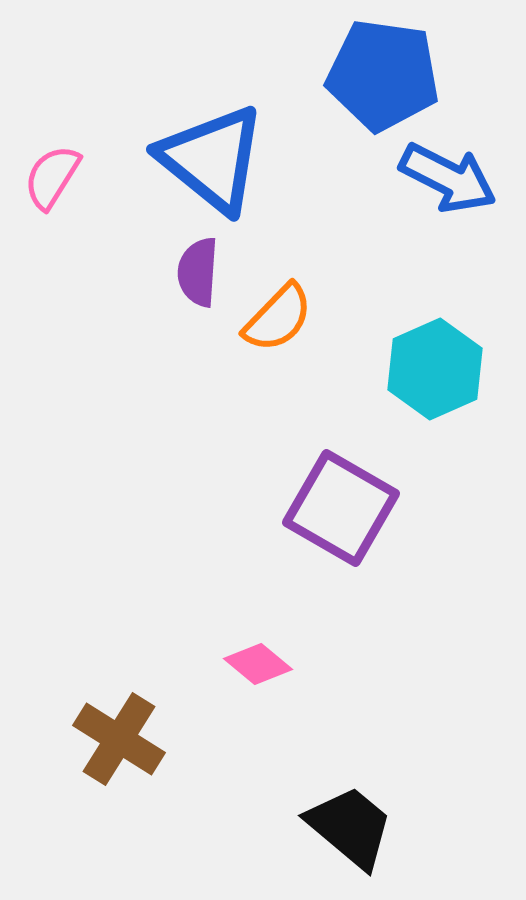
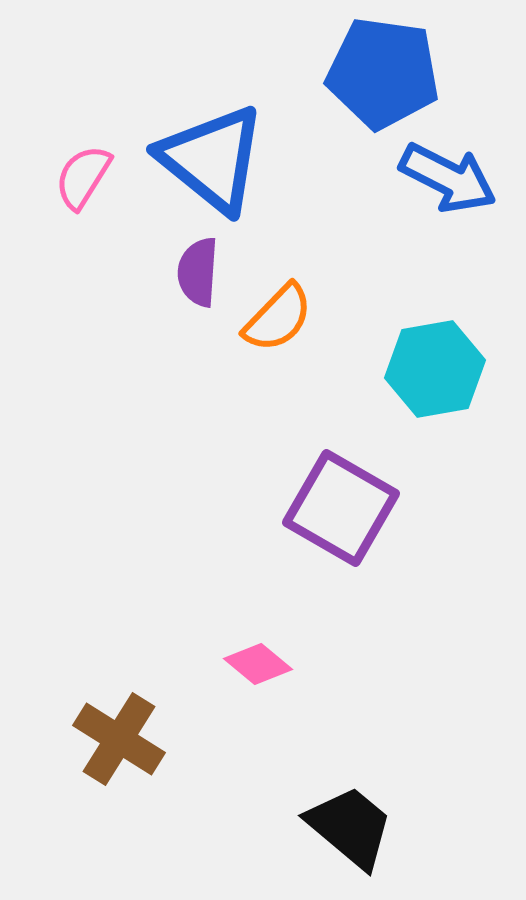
blue pentagon: moved 2 px up
pink semicircle: moved 31 px right
cyan hexagon: rotated 14 degrees clockwise
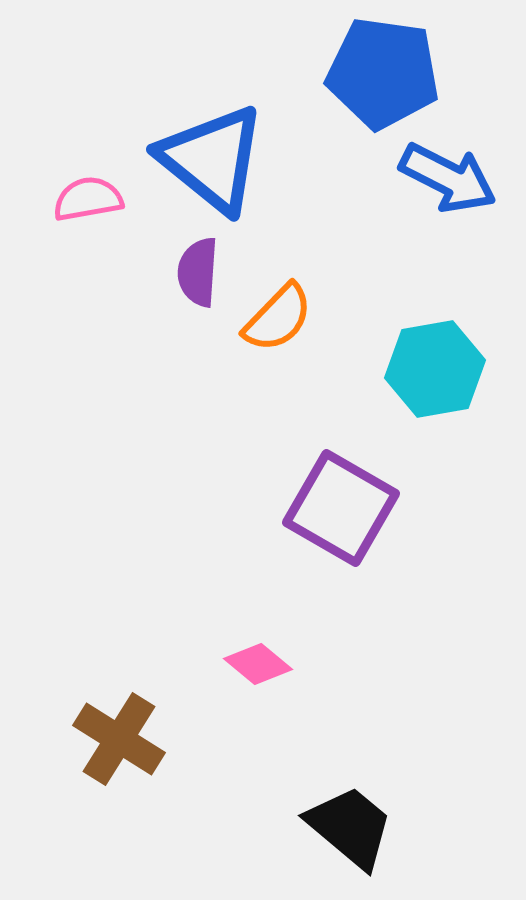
pink semicircle: moved 5 px right, 22 px down; rotated 48 degrees clockwise
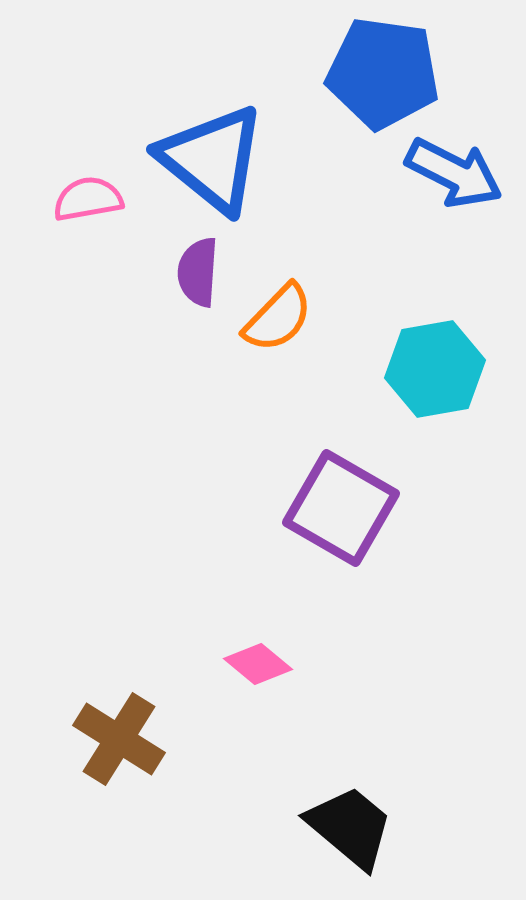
blue arrow: moved 6 px right, 5 px up
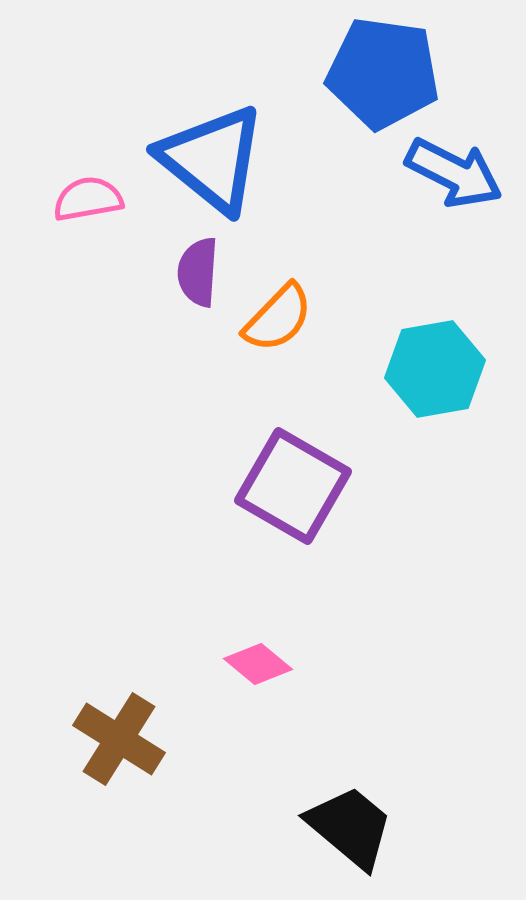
purple square: moved 48 px left, 22 px up
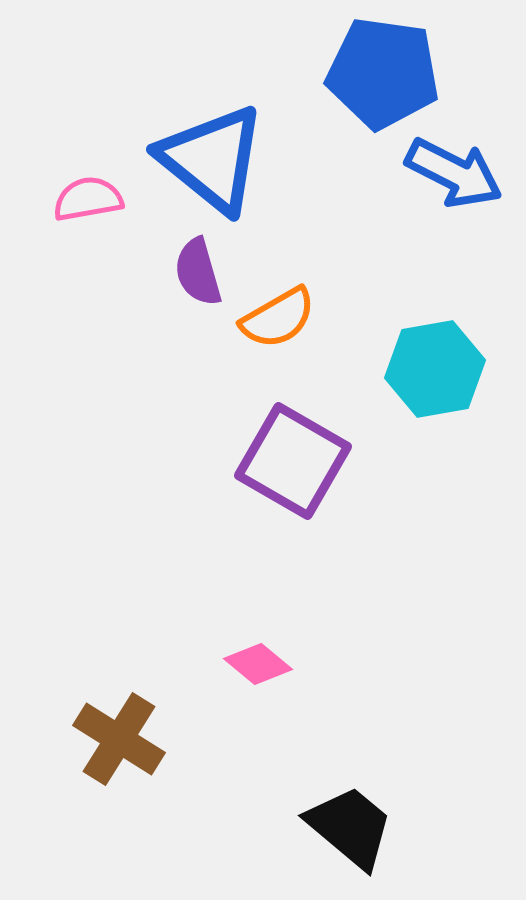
purple semicircle: rotated 20 degrees counterclockwise
orange semicircle: rotated 16 degrees clockwise
purple square: moved 25 px up
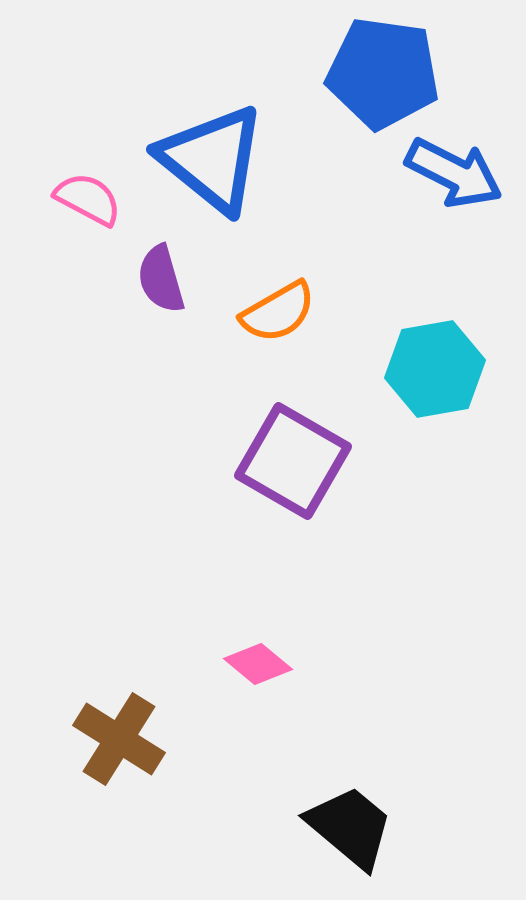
pink semicircle: rotated 38 degrees clockwise
purple semicircle: moved 37 px left, 7 px down
orange semicircle: moved 6 px up
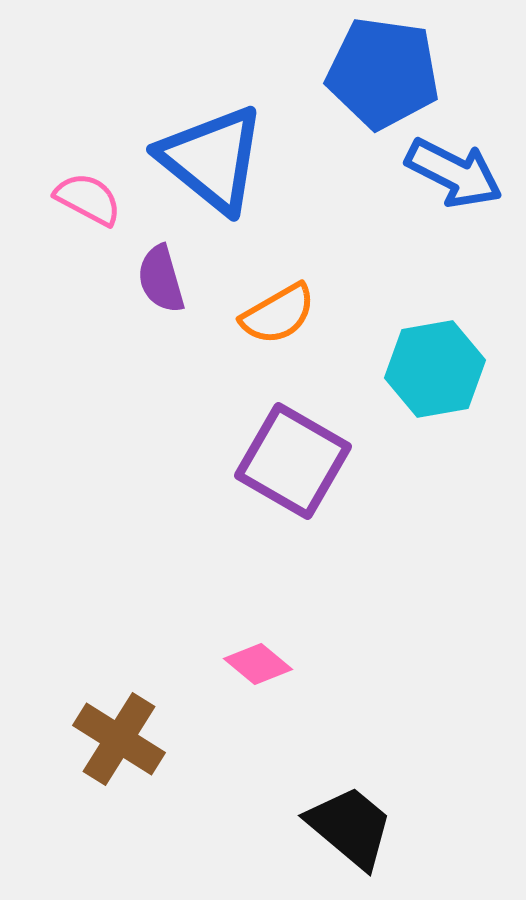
orange semicircle: moved 2 px down
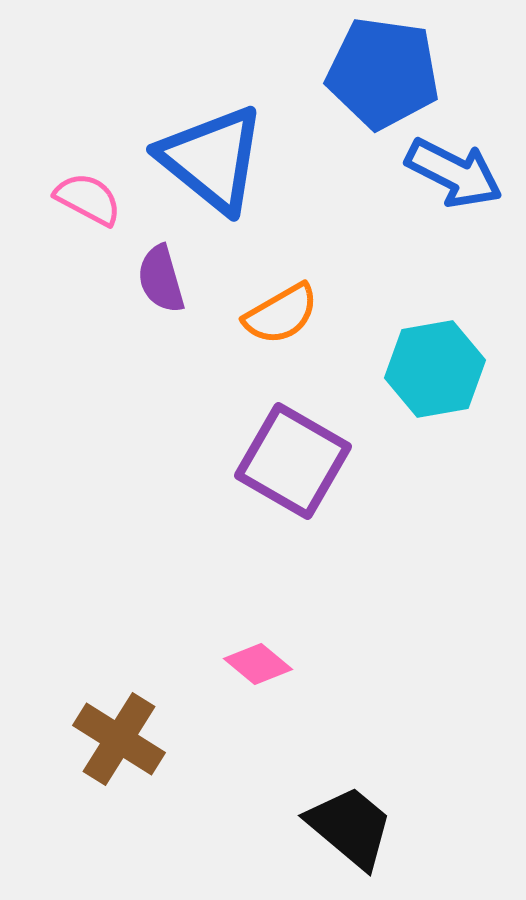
orange semicircle: moved 3 px right
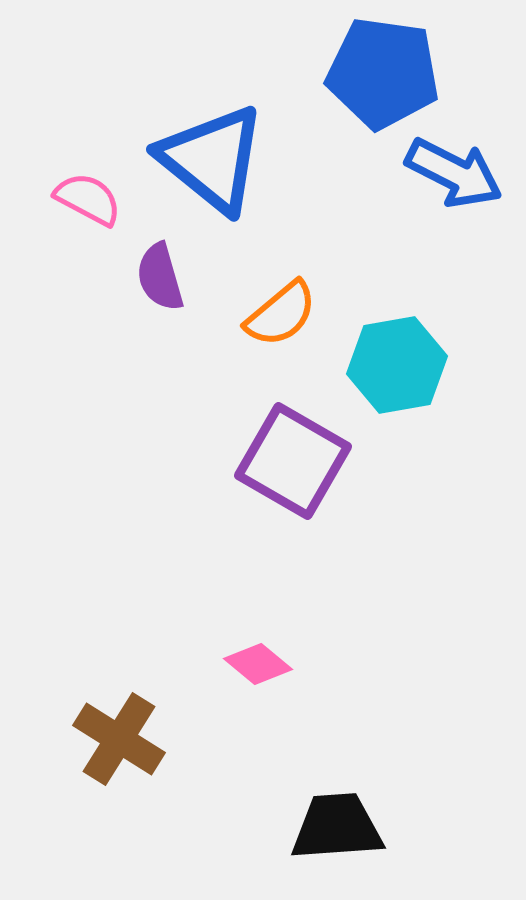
purple semicircle: moved 1 px left, 2 px up
orange semicircle: rotated 10 degrees counterclockwise
cyan hexagon: moved 38 px left, 4 px up
black trapezoid: moved 13 px left; rotated 44 degrees counterclockwise
